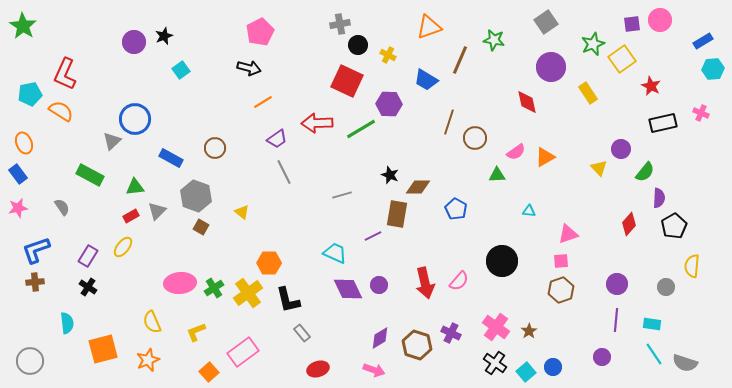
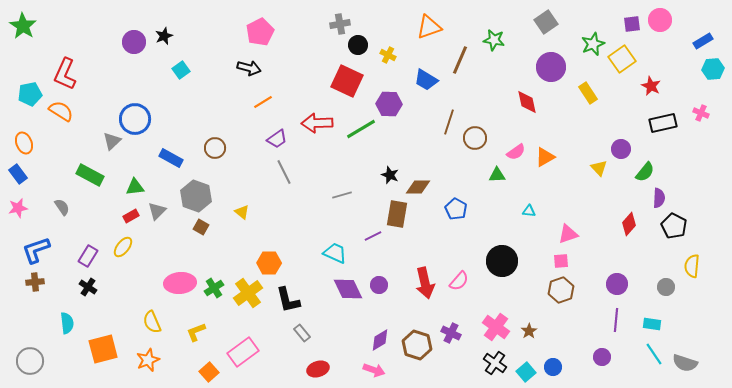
black pentagon at (674, 226): rotated 15 degrees counterclockwise
purple diamond at (380, 338): moved 2 px down
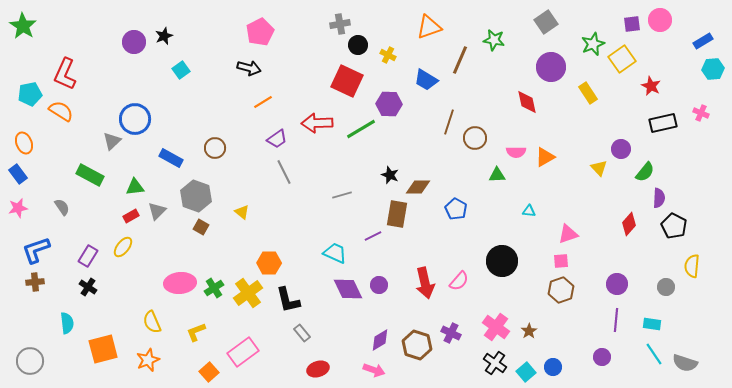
pink semicircle at (516, 152): rotated 36 degrees clockwise
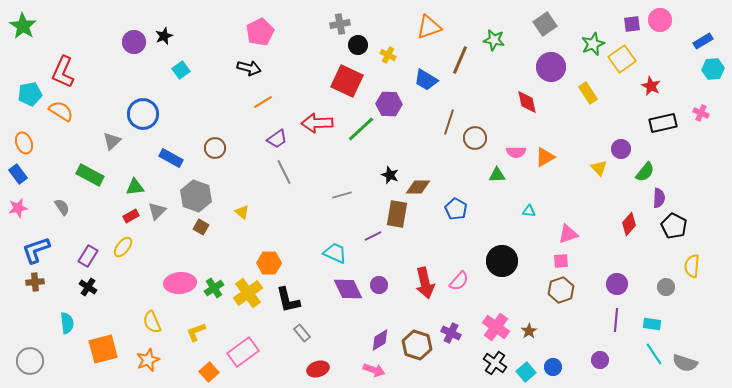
gray square at (546, 22): moved 1 px left, 2 px down
red L-shape at (65, 74): moved 2 px left, 2 px up
blue circle at (135, 119): moved 8 px right, 5 px up
green line at (361, 129): rotated 12 degrees counterclockwise
purple circle at (602, 357): moved 2 px left, 3 px down
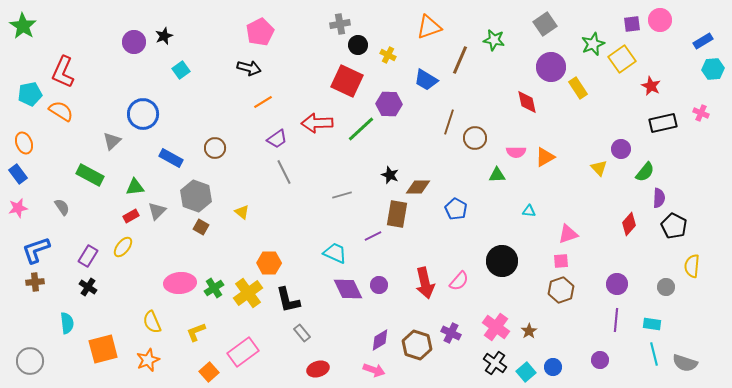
yellow rectangle at (588, 93): moved 10 px left, 5 px up
cyan line at (654, 354): rotated 20 degrees clockwise
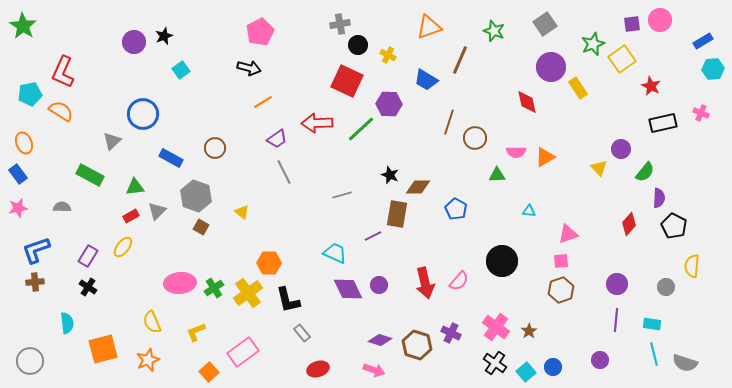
green star at (494, 40): moved 9 px up; rotated 10 degrees clockwise
gray semicircle at (62, 207): rotated 54 degrees counterclockwise
purple diamond at (380, 340): rotated 50 degrees clockwise
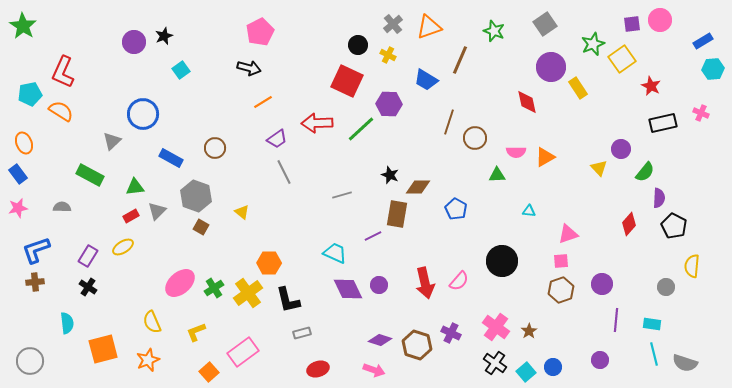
gray cross at (340, 24): moved 53 px right; rotated 30 degrees counterclockwise
yellow ellipse at (123, 247): rotated 20 degrees clockwise
pink ellipse at (180, 283): rotated 36 degrees counterclockwise
purple circle at (617, 284): moved 15 px left
gray rectangle at (302, 333): rotated 66 degrees counterclockwise
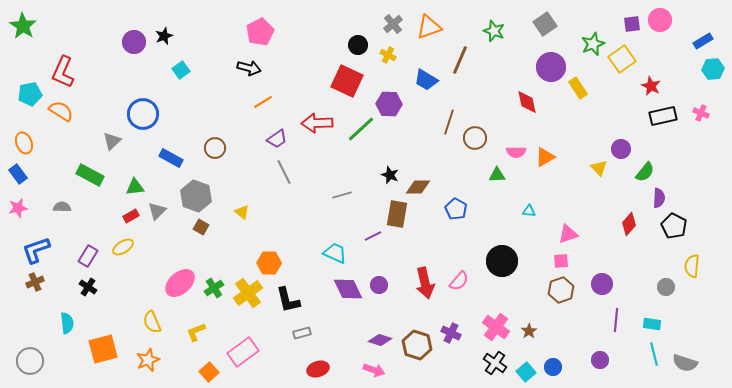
black rectangle at (663, 123): moved 7 px up
brown cross at (35, 282): rotated 18 degrees counterclockwise
